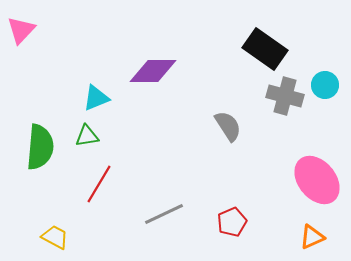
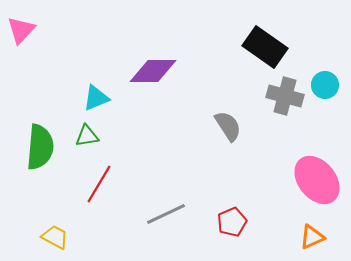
black rectangle: moved 2 px up
gray line: moved 2 px right
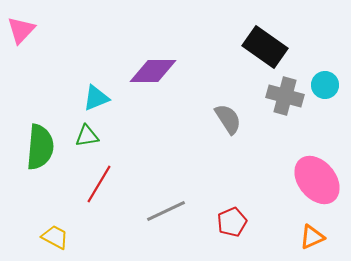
gray semicircle: moved 7 px up
gray line: moved 3 px up
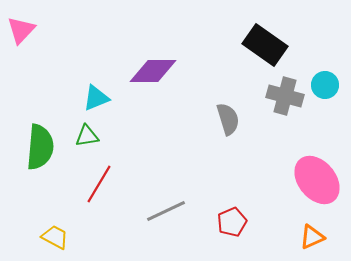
black rectangle: moved 2 px up
gray semicircle: rotated 16 degrees clockwise
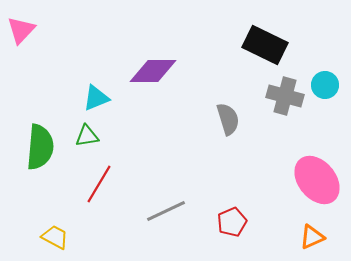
black rectangle: rotated 9 degrees counterclockwise
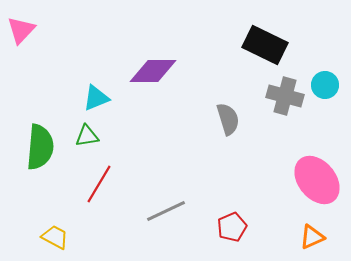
red pentagon: moved 5 px down
